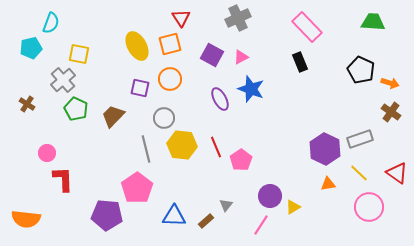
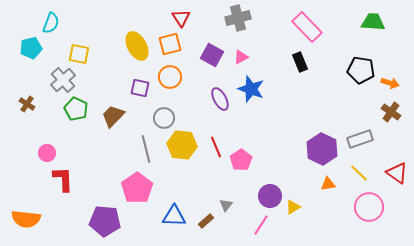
gray cross at (238, 18): rotated 10 degrees clockwise
black pentagon at (361, 70): rotated 16 degrees counterclockwise
orange circle at (170, 79): moved 2 px up
purple hexagon at (325, 149): moved 3 px left
purple pentagon at (107, 215): moved 2 px left, 6 px down
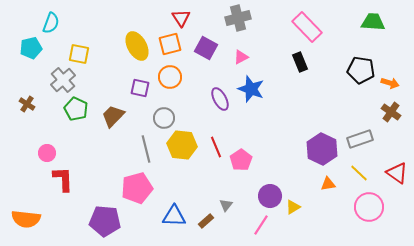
purple square at (212, 55): moved 6 px left, 7 px up
pink pentagon at (137, 188): rotated 20 degrees clockwise
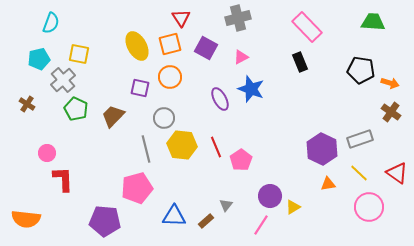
cyan pentagon at (31, 48): moved 8 px right, 11 px down
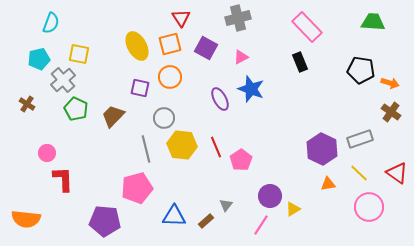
yellow triangle at (293, 207): moved 2 px down
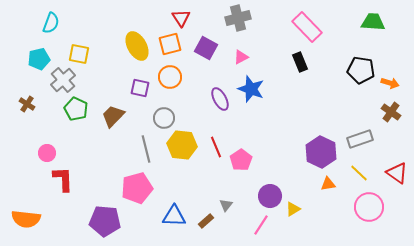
purple hexagon at (322, 149): moved 1 px left, 3 px down
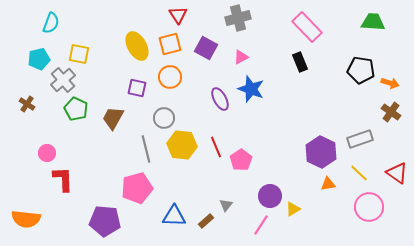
red triangle at (181, 18): moved 3 px left, 3 px up
purple square at (140, 88): moved 3 px left
brown trapezoid at (113, 116): moved 2 px down; rotated 15 degrees counterclockwise
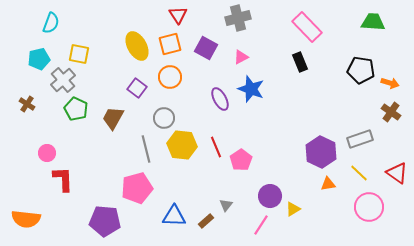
purple square at (137, 88): rotated 24 degrees clockwise
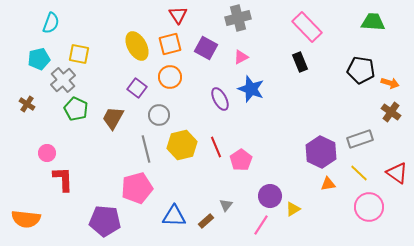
gray circle at (164, 118): moved 5 px left, 3 px up
yellow hexagon at (182, 145): rotated 20 degrees counterclockwise
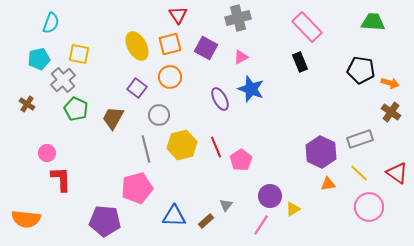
red L-shape at (63, 179): moved 2 px left
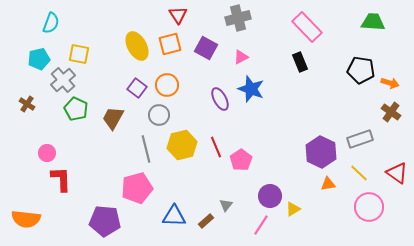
orange circle at (170, 77): moved 3 px left, 8 px down
